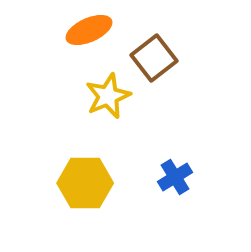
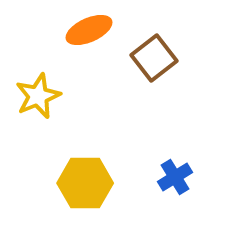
yellow star: moved 70 px left
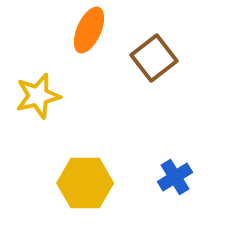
orange ellipse: rotated 42 degrees counterclockwise
yellow star: rotated 9 degrees clockwise
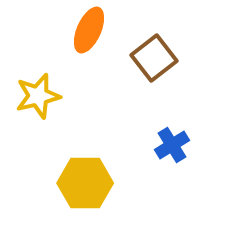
blue cross: moved 3 px left, 32 px up
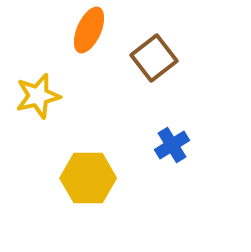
yellow hexagon: moved 3 px right, 5 px up
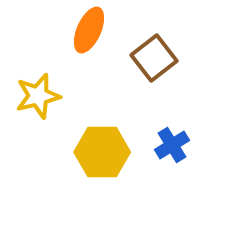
yellow hexagon: moved 14 px right, 26 px up
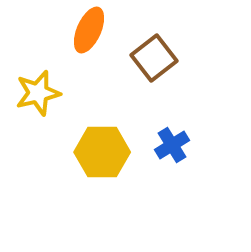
yellow star: moved 3 px up
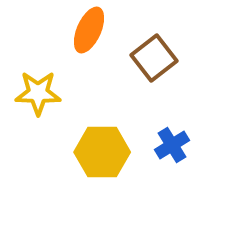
yellow star: rotated 15 degrees clockwise
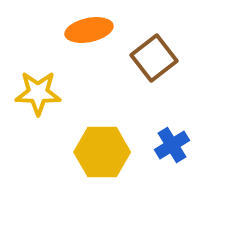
orange ellipse: rotated 54 degrees clockwise
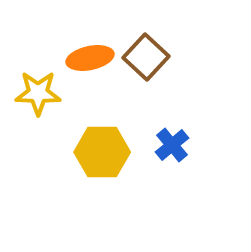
orange ellipse: moved 1 px right, 28 px down
brown square: moved 8 px left, 1 px up; rotated 9 degrees counterclockwise
blue cross: rotated 8 degrees counterclockwise
